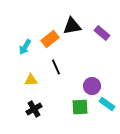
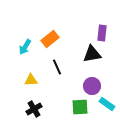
black triangle: moved 20 px right, 28 px down
purple rectangle: rotated 56 degrees clockwise
black line: moved 1 px right
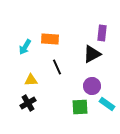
orange rectangle: rotated 42 degrees clockwise
black triangle: rotated 18 degrees counterclockwise
black cross: moved 6 px left, 6 px up
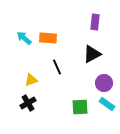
purple rectangle: moved 7 px left, 11 px up
orange rectangle: moved 2 px left, 1 px up
cyan arrow: moved 1 px left, 9 px up; rotated 98 degrees clockwise
yellow triangle: rotated 16 degrees counterclockwise
purple circle: moved 12 px right, 3 px up
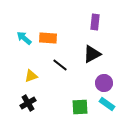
black line: moved 3 px right, 2 px up; rotated 28 degrees counterclockwise
yellow triangle: moved 4 px up
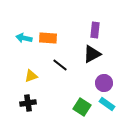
purple rectangle: moved 8 px down
cyan arrow: rotated 28 degrees counterclockwise
black cross: rotated 21 degrees clockwise
green square: moved 2 px right; rotated 36 degrees clockwise
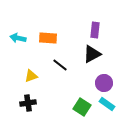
cyan arrow: moved 6 px left
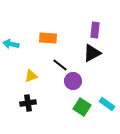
cyan arrow: moved 7 px left, 6 px down
black triangle: moved 1 px up
purple circle: moved 31 px left, 2 px up
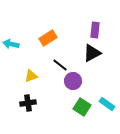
orange rectangle: rotated 36 degrees counterclockwise
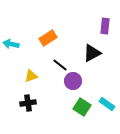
purple rectangle: moved 10 px right, 4 px up
